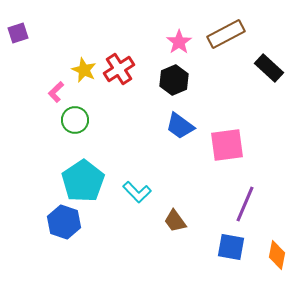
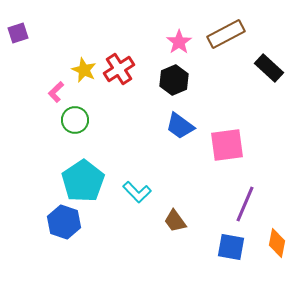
orange diamond: moved 12 px up
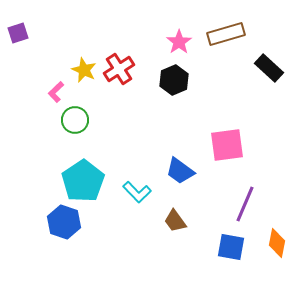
brown rectangle: rotated 12 degrees clockwise
blue trapezoid: moved 45 px down
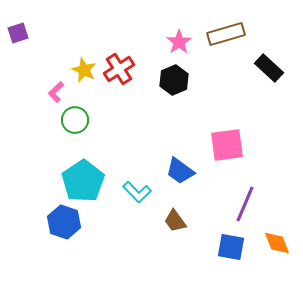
orange diamond: rotated 32 degrees counterclockwise
